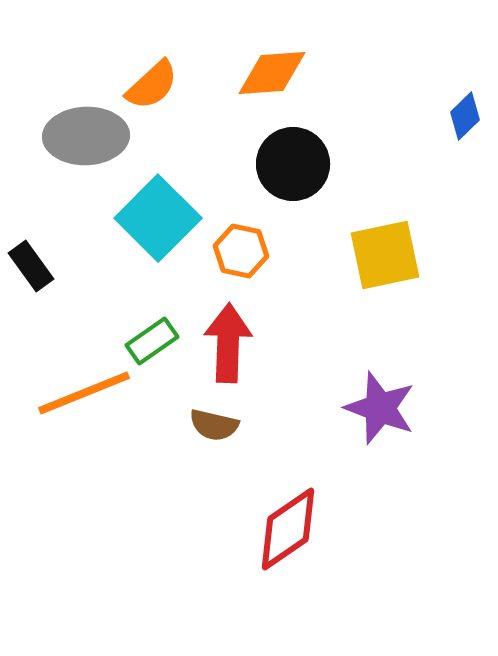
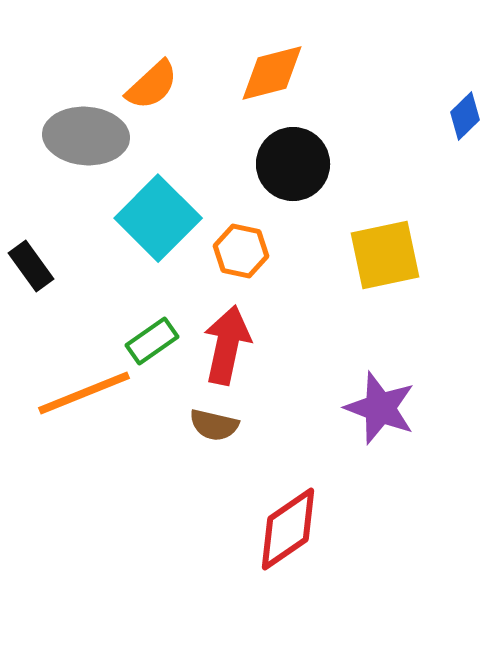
orange diamond: rotated 10 degrees counterclockwise
gray ellipse: rotated 6 degrees clockwise
red arrow: moved 1 px left, 2 px down; rotated 10 degrees clockwise
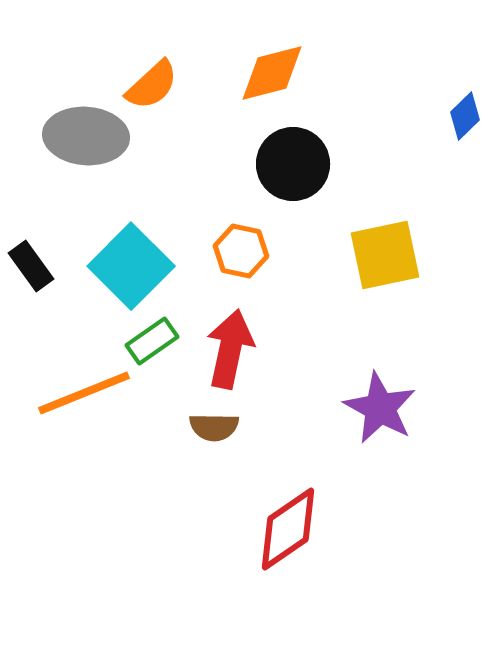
cyan square: moved 27 px left, 48 px down
red arrow: moved 3 px right, 4 px down
purple star: rotated 8 degrees clockwise
brown semicircle: moved 2 px down; rotated 12 degrees counterclockwise
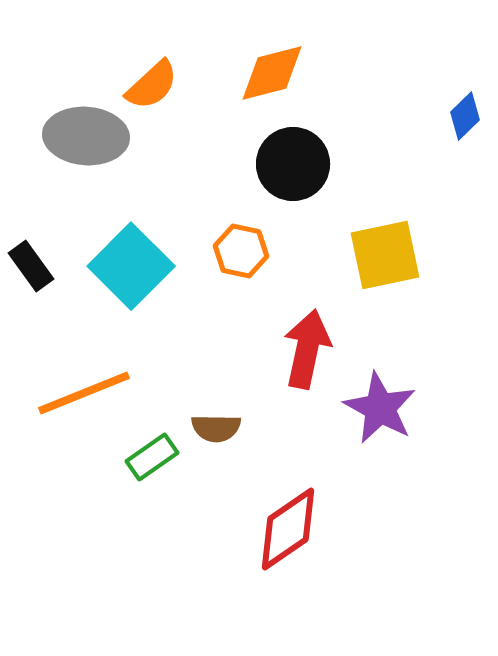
green rectangle: moved 116 px down
red arrow: moved 77 px right
brown semicircle: moved 2 px right, 1 px down
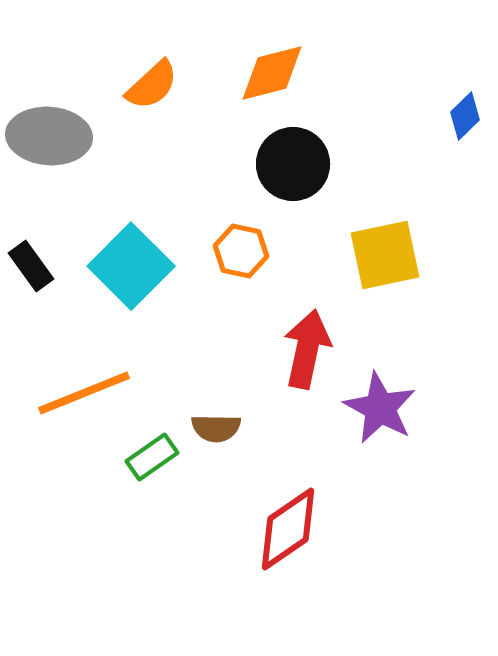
gray ellipse: moved 37 px left
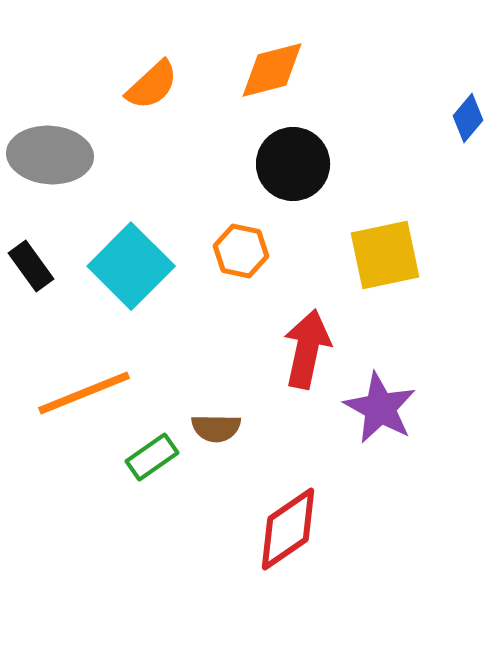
orange diamond: moved 3 px up
blue diamond: moved 3 px right, 2 px down; rotated 6 degrees counterclockwise
gray ellipse: moved 1 px right, 19 px down
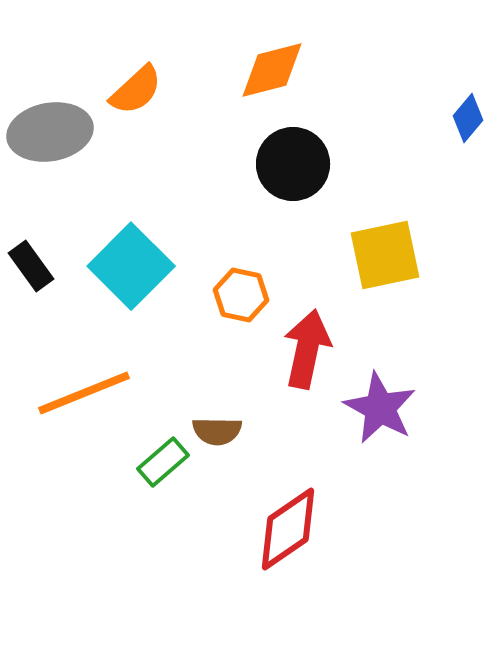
orange semicircle: moved 16 px left, 5 px down
gray ellipse: moved 23 px up; rotated 14 degrees counterclockwise
orange hexagon: moved 44 px down
brown semicircle: moved 1 px right, 3 px down
green rectangle: moved 11 px right, 5 px down; rotated 6 degrees counterclockwise
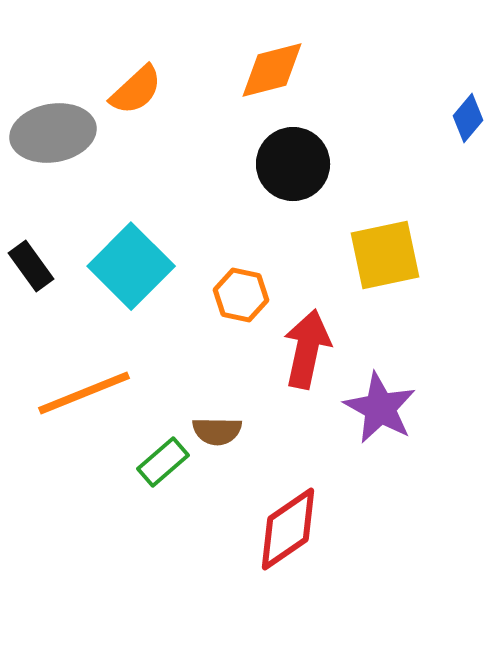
gray ellipse: moved 3 px right, 1 px down
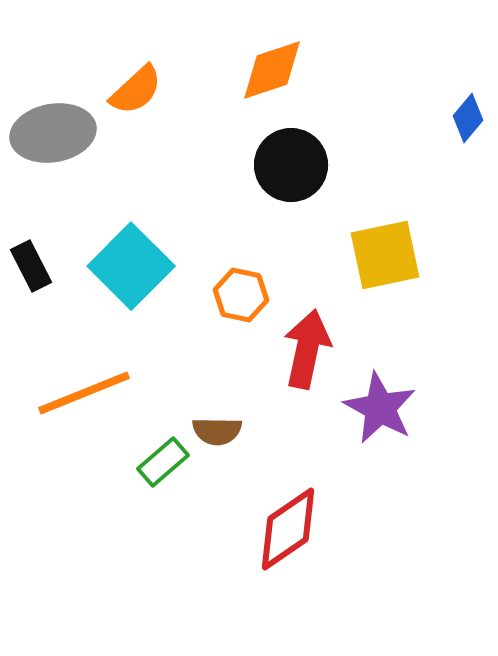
orange diamond: rotated 4 degrees counterclockwise
black circle: moved 2 px left, 1 px down
black rectangle: rotated 9 degrees clockwise
